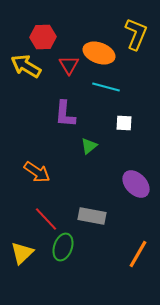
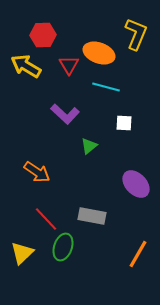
red hexagon: moved 2 px up
purple L-shape: rotated 52 degrees counterclockwise
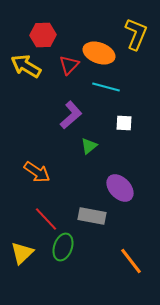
red triangle: rotated 15 degrees clockwise
purple L-shape: moved 6 px right, 1 px down; rotated 84 degrees counterclockwise
purple ellipse: moved 16 px left, 4 px down
orange line: moved 7 px left, 7 px down; rotated 68 degrees counterclockwise
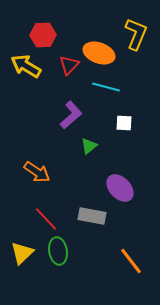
green ellipse: moved 5 px left, 4 px down; rotated 28 degrees counterclockwise
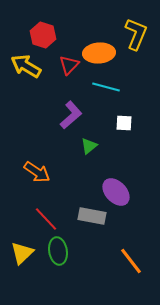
red hexagon: rotated 20 degrees clockwise
orange ellipse: rotated 24 degrees counterclockwise
purple ellipse: moved 4 px left, 4 px down
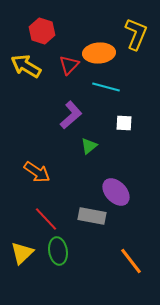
red hexagon: moved 1 px left, 4 px up
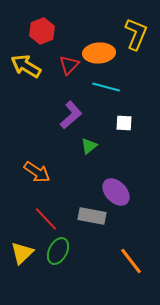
red hexagon: rotated 20 degrees clockwise
green ellipse: rotated 36 degrees clockwise
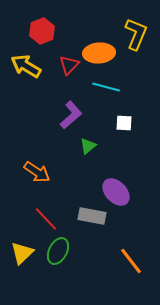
green triangle: moved 1 px left
